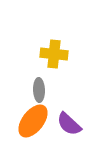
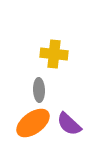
orange ellipse: moved 2 px down; rotated 16 degrees clockwise
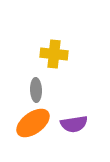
gray ellipse: moved 3 px left
purple semicircle: moved 5 px right; rotated 52 degrees counterclockwise
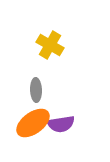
yellow cross: moved 4 px left, 9 px up; rotated 24 degrees clockwise
purple semicircle: moved 13 px left
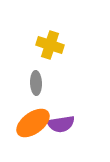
yellow cross: rotated 12 degrees counterclockwise
gray ellipse: moved 7 px up
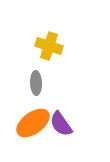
yellow cross: moved 1 px left, 1 px down
purple semicircle: rotated 64 degrees clockwise
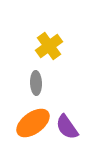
yellow cross: rotated 36 degrees clockwise
purple semicircle: moved 6 px right, 3 px down
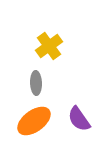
orange ellipse: moved 1 px right, 2 px up
purple semicircle: moved 12 px right, 8 px up
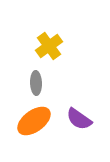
purple semicircle: rotated 20 degrees counterclockwise
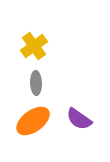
yellow cross: moved 15 px left
orange ellipse: moved 1 px left
